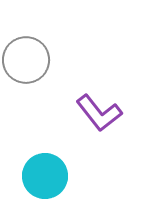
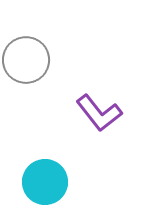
cyan circle: moved 6 px down
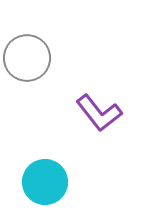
gray circle: moved 1 px right, 2 px up
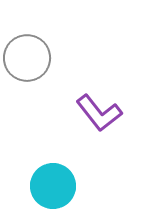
cyan circle: moved 8 px right, 4 px down
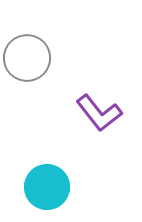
cyan circle: moved 6 px left, 1 px down
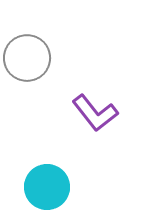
purple L-shape: moved 4 px left
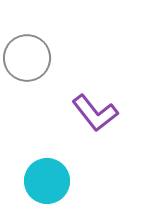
cyan circle: moved 6 px up
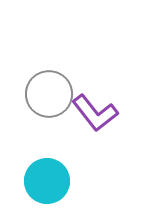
gray circle: moved 22 px right, 36 px down
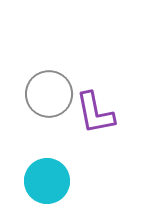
purple L-shape: rotated 27 degrees clockwise
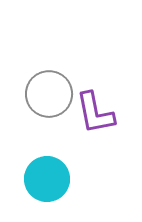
cyan circle: moved 2 px up
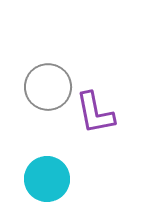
gray circle: moved 1 px left, 7 px up
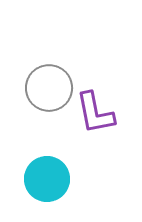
gray circle: moved 1 px right, 1 px down
